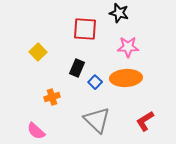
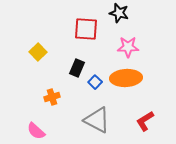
red square: moved 1 px right
gray triangle: rotated 16 degrees counterclockwise
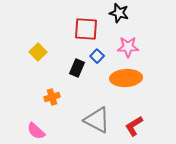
blue square: moved 2 px right, 26 px up
red L-shape: moved 11 px left, 5 px down
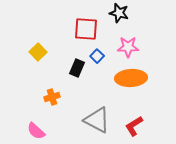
orange ellipse: moved 5 px right
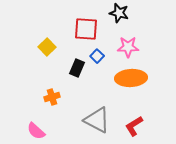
yellow square: moved 9 px right, 5 px up
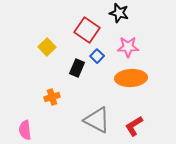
red square: moved 1 px right, 1 px down; rotated 30 degrees clockwise
pink semicircle: moved 11 px left, 1 px up; rotated 42 degrees clockwise
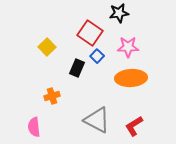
black star: rotated 24 degrees counterclockwise
red square: moved 3 px right, 3 px down
orange cross: moved 1 px up
pink semicircle: moved 9 px right, 3 px up
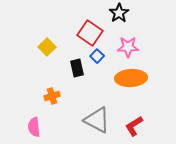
black star: rotated 24 degrees counterclockwise
black rectangle: rotated 36 degrees counterclockwise
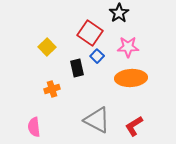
orange cross: moved 7 px up
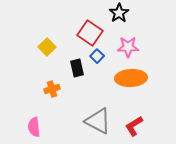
gray triangle: moved 1 px right, 1 px down
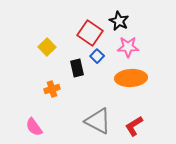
black star: moved 8 px down; rotated 12 degrees counterclockwise
pink semicircle: rotated 30 degrees counterclockwise
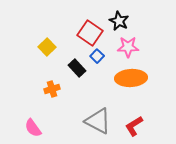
black rectangle: rotated 30 degrees counterclockwise
pink semicircle: moved 1 px left, 1 px down
